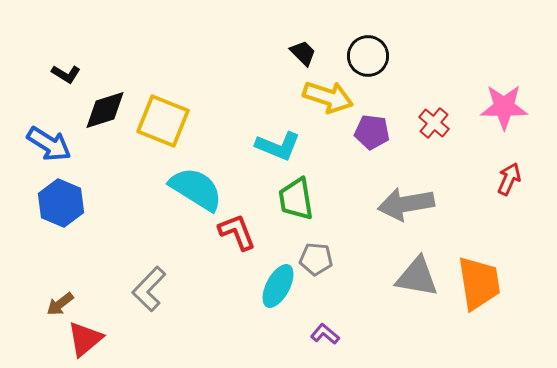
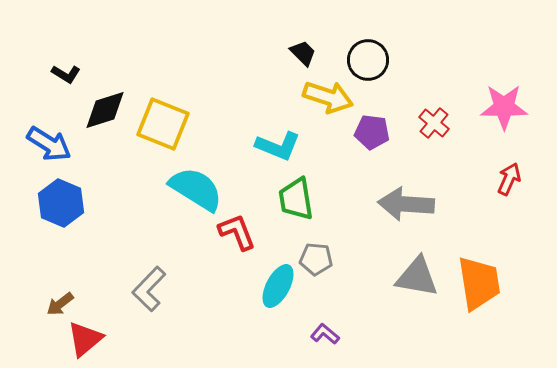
black circle: moved 4 px down
yellow square: moved 3 px down
gray arrow: rotated 14 degrees clockwise
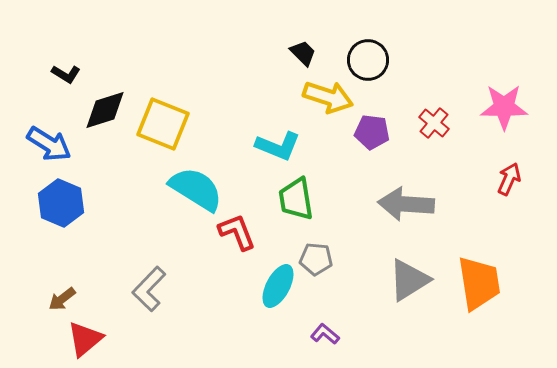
gray triangle: moved 8 px left, 3 px down; rotated 42 degrees counterclockwise
brown arrow: moved 2 px right, 5 px up
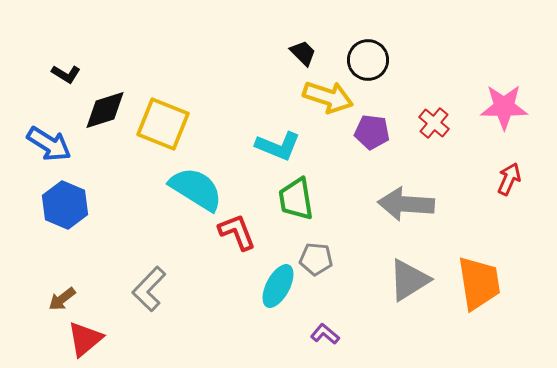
blue hexagon: moved 4 px right, 2 px down
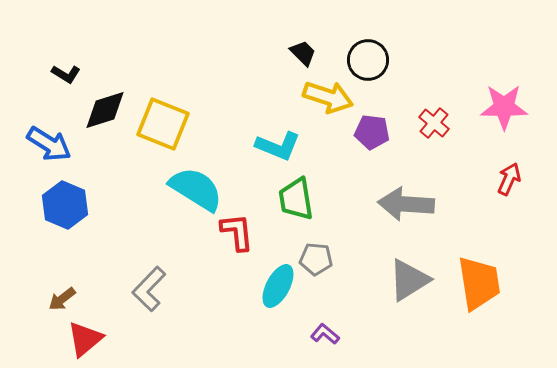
red L-shape: rotated 15 degrees clockwise
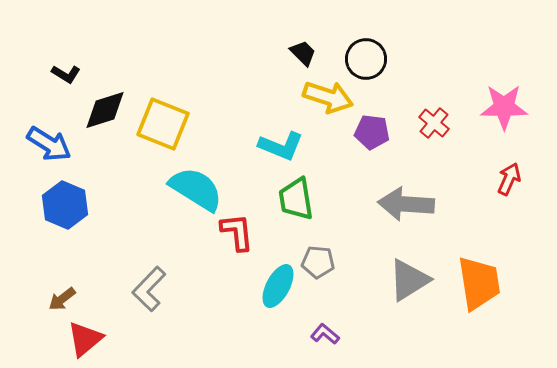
black circle: moved 2 px left, 1 px up
cyan L-shape: moved 3 px right
gray pentagon: moved 2 px right, 3 px down
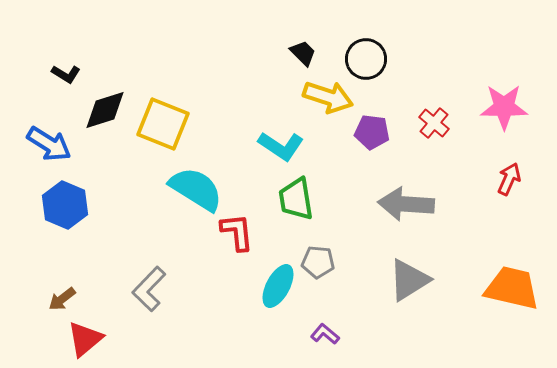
cyan L-shape: rotated 12 degrees clockwise
orange trapezoid: moved 33 px right, 5 px down; rotated 68 degrees counterclockwise
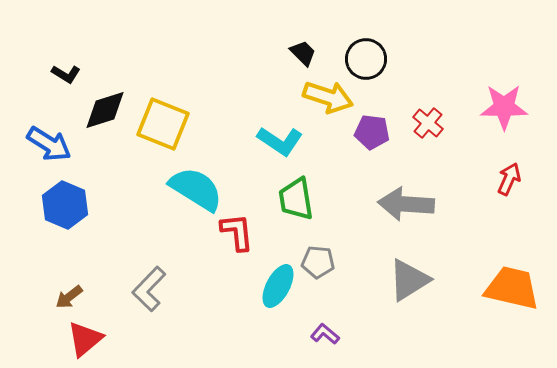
red cross: moved 6 px left
cyan L-shape: moved 1 px left, 5 px up
brown arrow: moved 7 px right, 2 px up
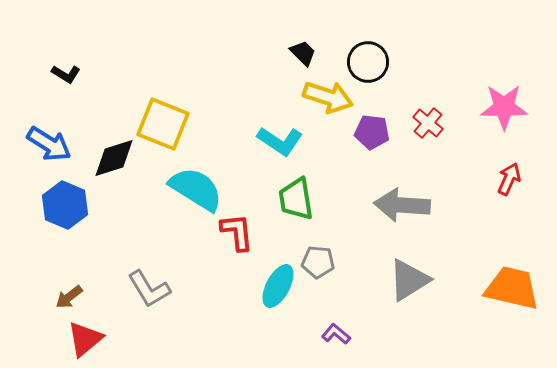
black circle: moved 2 px right, 3 px down
black diamond: moved 9 px right, 48 px down
gray arrow: moved 4 px left, 1 px down
gray L-shape: rotated 75 degrees counterclockwise
purple L-shape: moved 11 px right
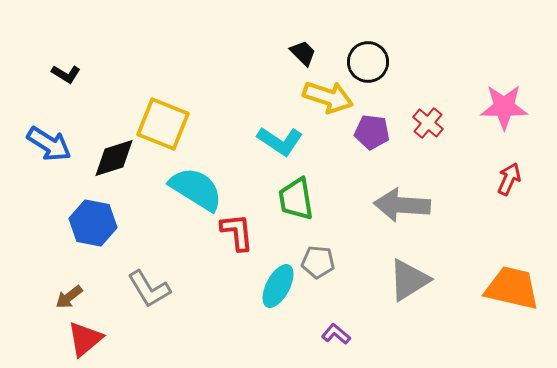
blue hexagon: moved 28 px right, 18 px down; rotated 12 degrees counterclockwise
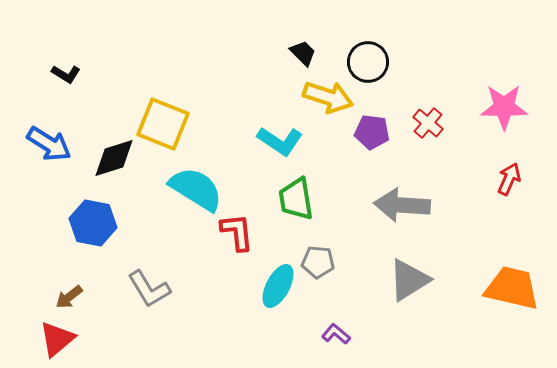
red triangle: moved 28 px left
